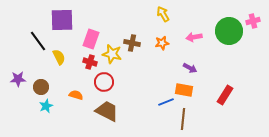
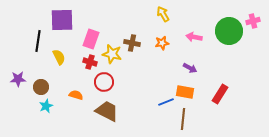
pink arrow: rotated 21 degrees clockwise
black line: rotated 45 degrees clockwise
orange rectangle: moved 1 px right, 2 px down
red rectangle: moved 5 px left, 1 px up
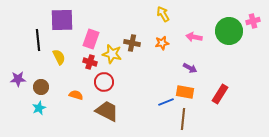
black line: moved 1 px up; rotated 15 degrees counterclockwise
cyan star: moved 7 px left, 2 px down
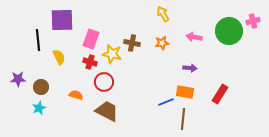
purple arrow: rotated 24 degrees counterclockwise
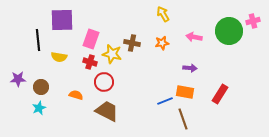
yellow semicircle: rotated 126 degrees clockwise
blue line: moved 1 px left, 1 px up
brown line: rotated 25 degrees counterclockwise
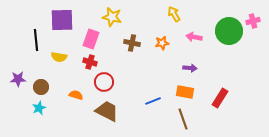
yellow arrow: moved 11 px right
black line: moved 2 px left
yellow star: moved 37 px up
red rectangle: moved 4 px down
blue line: moved 12 px left
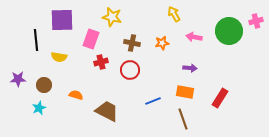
pink cross: moved 3 px right
red cross: moved 11 px right; rotated 32 degrees counterclockwise
red circle: moved 26 px right, 12 px up
brown circle: moved 3 px right, 2 px up
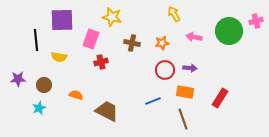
red circle: moved 35 px right
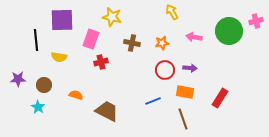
yellow arrow: moved 2 px left, 2 px up
cyan star: moved 1 px left, 1 px up; rotated 16 degrees counterclockwise
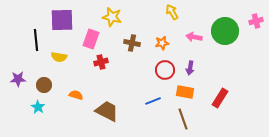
green circle: moved 4 px left
purple arrow: rotated 96 degrees clockwise
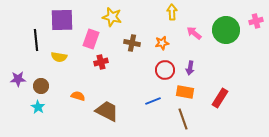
yellow arrow: rotated 28 degrees clockwise
green circle: moved 1 px right, 1 px up
pink arrow: moved 4 px up; rotated 28 degrees clockwise
brown circle: moved 3 px left, 1 px down
orange semicircle: moved 2 px right, 1 px down
